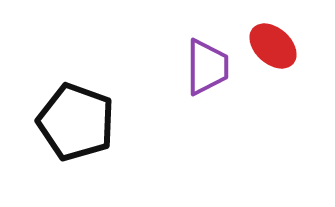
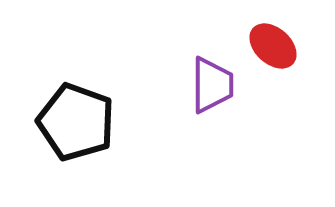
purple trapezoid: moved 5 px right, 18 px down
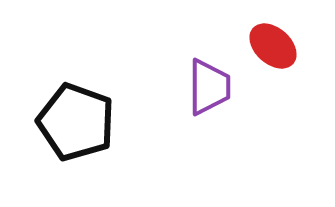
purple trapezoid: moved 3 px left, 2 px down
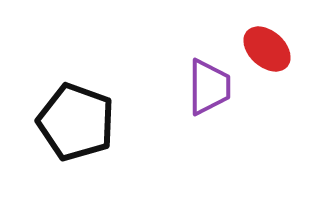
red ellipse: moved 6 px left, 3 px down
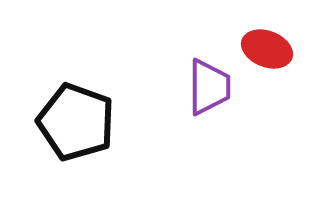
red ellipse: rotated 21 degrees counterclockwise
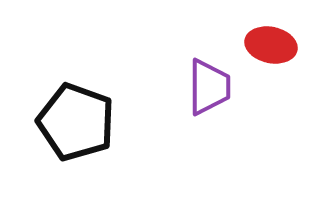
red ellipse: moved 4 px right, 4 px up; rotated 9 degrees counterclockwise
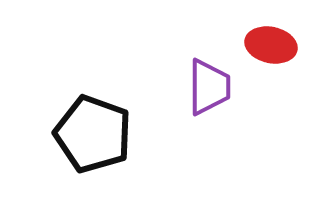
black pentagon: moved 17 px right, 12 px down
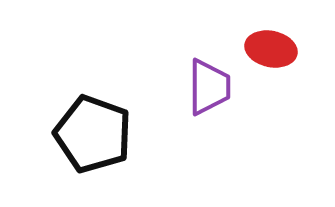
red ellipse: moved 4 px down
